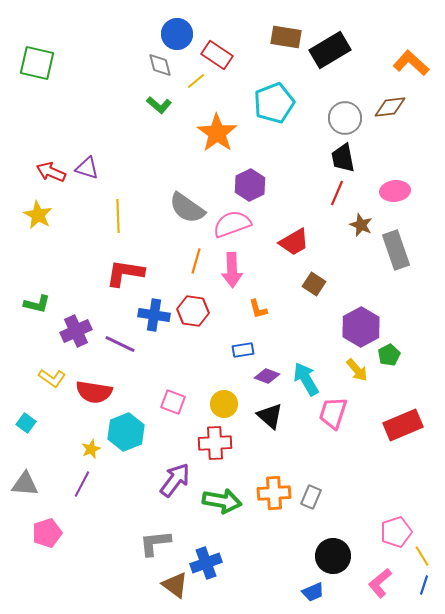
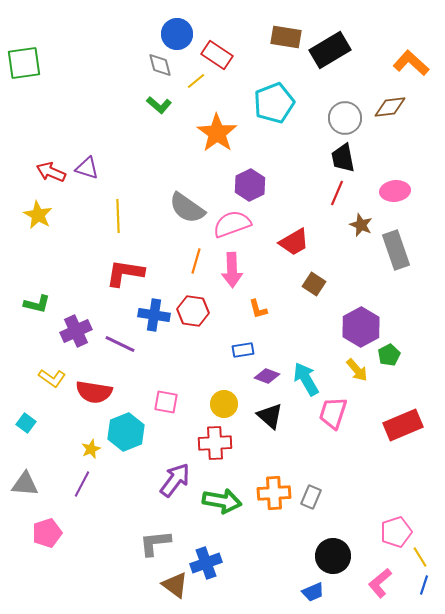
green square at (37, 63): moved 13 px left; rotated 21 degrees counterclockwise
pink square at (173, 402): moved 7 px left; rotated 10 degrees counterclockwise
yellow line at (422, 556): moved 2 px left, 1 px down
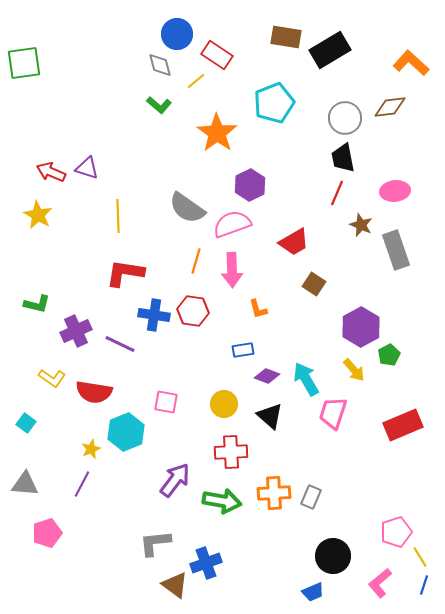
yellow arrow at (357, 370): moved 3 px left
red cross at (215, 443): moved 16 px right, 9 px down
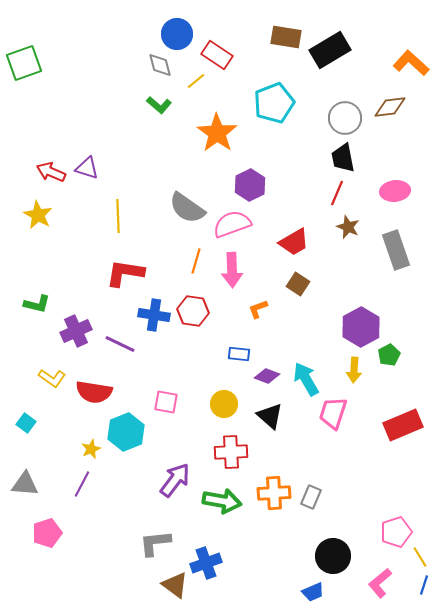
green square at (24, 63): rotated 12 degrees counterclockwise
brown star at (361, 225): moved 13 px left, 2 px down
brown square at (314, 284): moved 16 px left
orange L-shape at (258, 309): rotated 85 degrees clockwise
blue rectangle at (243, 350): moved 4 px left, 4 px down; rotated 15 degrees clockwise
yellow arrow at (354, 370): rotated 45 degrees clockwise
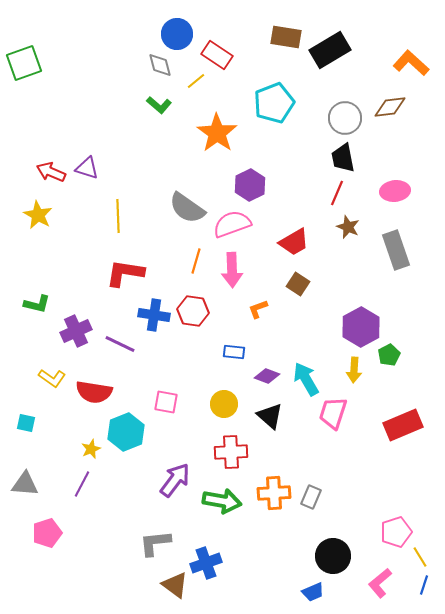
blue rectangle at (239, 354): moved 5 px left, 2 px up
cyan square at (26, 423): rotated 24 degrees counterclockwise
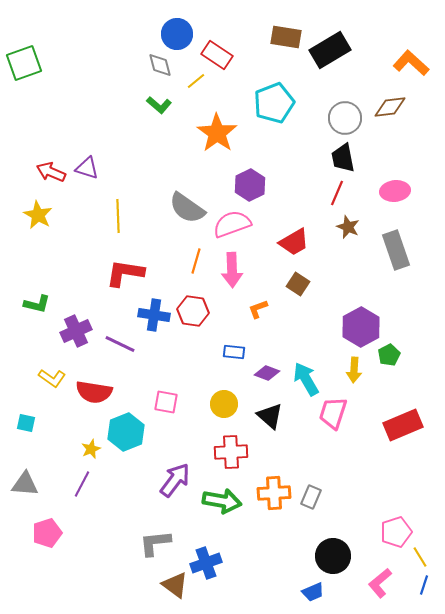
purple diamond at (267, 376): moved 3 px up
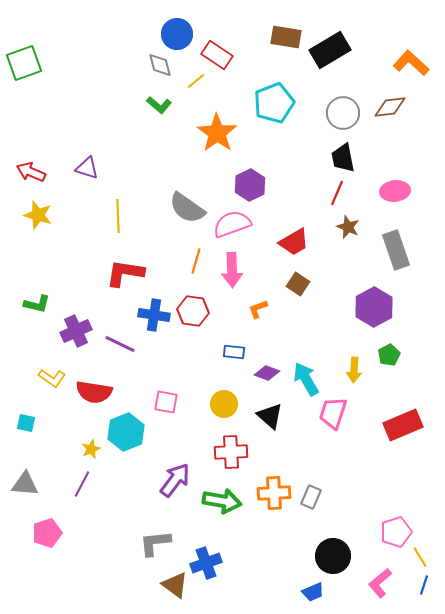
gray circle at (345, 118): moved 2 px left, 5 px up
red arrow at (51, 172): moved 20 px left
yellow star at (38, 215): rotated 12 degrees counterclockwise
purple hexagon at (361, 327): moved 13 px right, 20 px up
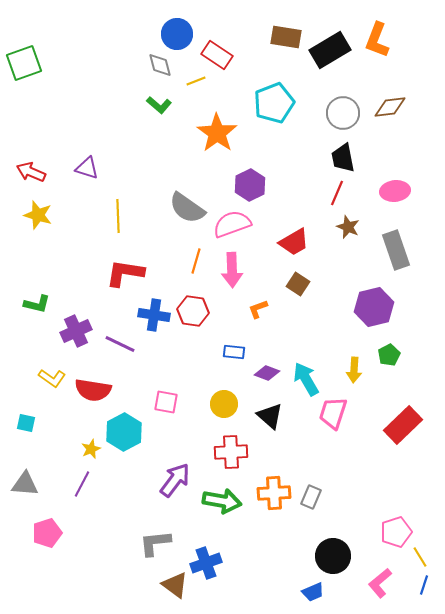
orange L-shape at (411, 63): moved 34 px left, 23 px up; rotated 111 degrees counterclockwise
yellow line at (196, 81): rotated 18 degrees clockwise
purple hexagon at (374, 307): rotated 15 degrees clockwise
red semicircle at (94, 392): moved 1 px left, 2 px up
red rectangle at (403, 425): rotated 21 degrees counterclockwise
cyan hexagon at (126, 432): moved 2 px left; rotated 6 degrees counterclockwise
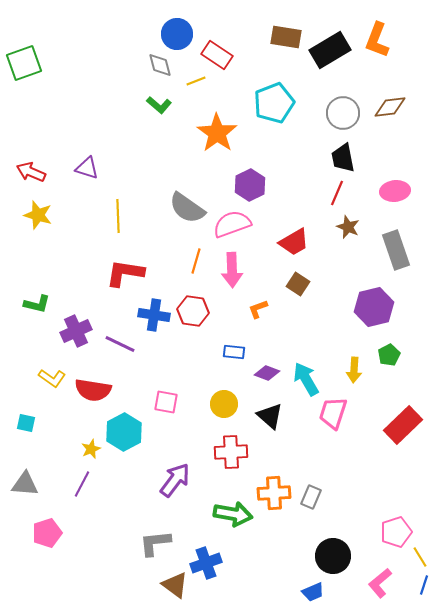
green arrow at (222, 501): moved 11 px right, 13 px down
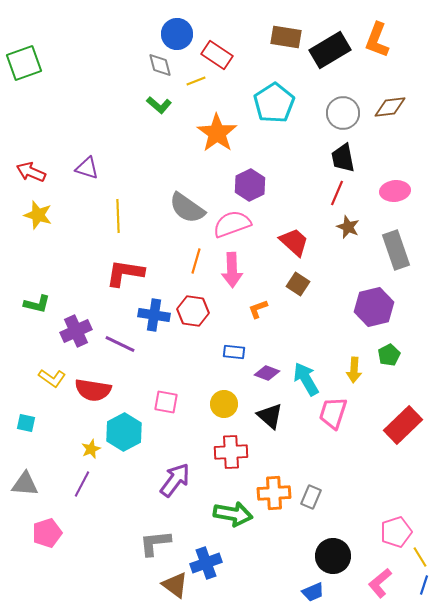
cyan pentagon at (274, 103): rotated 12 degrees counterclockwise
red trapezoid at (294, 242): rotated 108 degrees counterclockwise
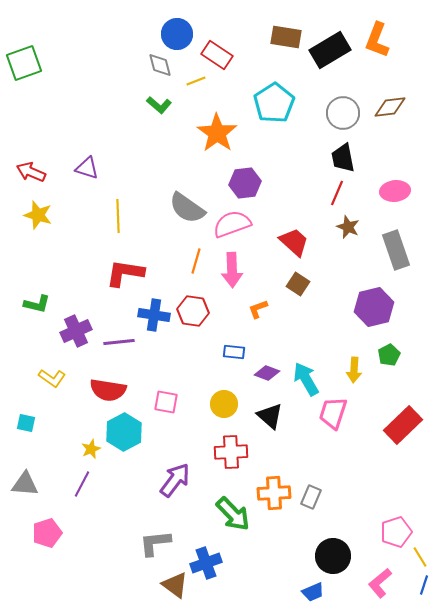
purple hexagon at (250, 185): moved 5 px left, 2 px up; rotated 20 degrees clockwise
purple line at (120, 344): moved 1 px left, 2 px up; rotated 32 degrees counterclockwise
red semicircle at (93, 390): moved 15 px right
green arrow at (233, 514): rotated 36 degrees clockwise
